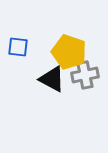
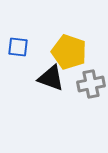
gray cross: moved 6 px right, 9 px down
black triangle: moved 1 px left, 1 px up; rotated 8 degrees counterclockwise
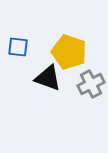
black triangle: moved 3 px left
gray cross: rotated 16 degrees counterclockwise
